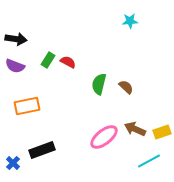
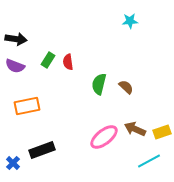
red semicircle: rotated 126 degrees counterclockwise
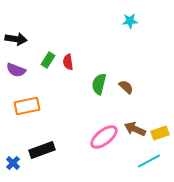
purple semicircle: moved 1 px right, 4 px down
yellow rectangle: moved 2 px left, 1 px down
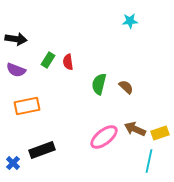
cyan line: rotated 50 degrees counterclockwise
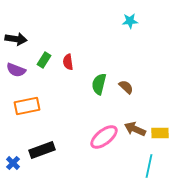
green rectangle: moved 4 px left
yellow rectangle: rotated 18 degrees clockwise
cyan line: moved 5 px down
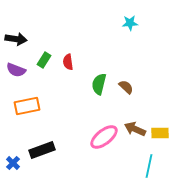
cyan star: moved 2 px down
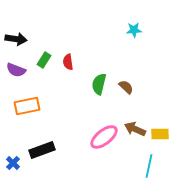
cyan star: moved 4 px right, 7 px down
yellow rectangle: moved 1 px down
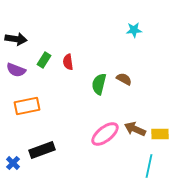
brown semicircle: moved 2 px left, 8 px up; rotated 14 degrees counterclockwise
pink ellipse: moved 1 px right, 3 px up
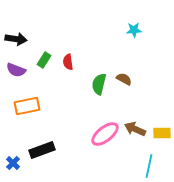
yellow rectangle: moved 2 px right, 1 px up
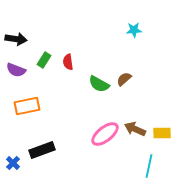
brown semicircle: rotated 70 degrees counterclockwise
green semicircle: rotated 75 degrees counterclockwise
